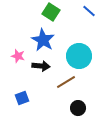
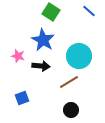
brown line: moved 3 px right
black circle: moved 7 px left, 2 px down
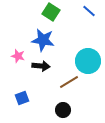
blue star: rotated 20 degrees counterclockwise
cyan circle: moved 9 px right, 5 px down
black circle: moved 8 px left
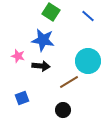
blue line: moved 1 px left, 5 px down
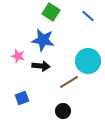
black circle: moved 1 px down
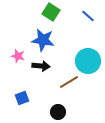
black circle: moved 5 px left, 1 px down
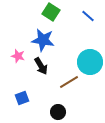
cyan circle: moved 2 px right, 1 px down
black arrow: rotated 54 degrees clockwise
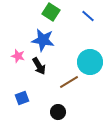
black arrow: moved 2 px left
